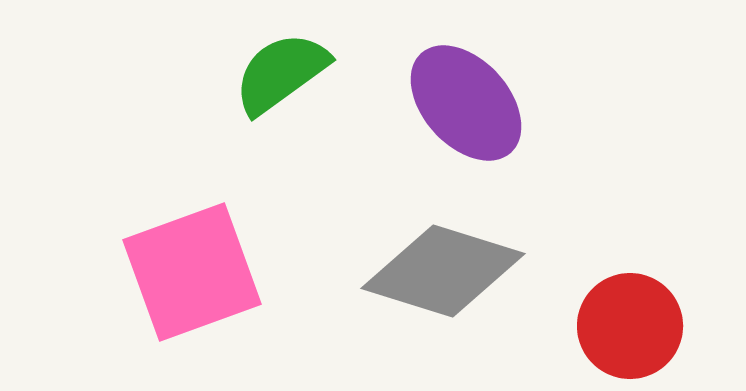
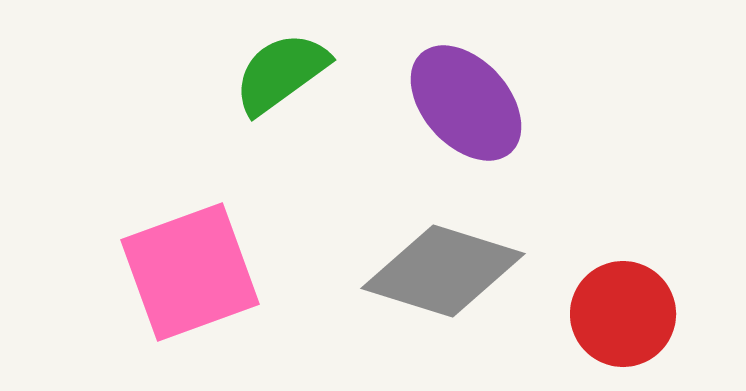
pink square: moved 2 px left
red circle: moved 7 px left, 12 px up
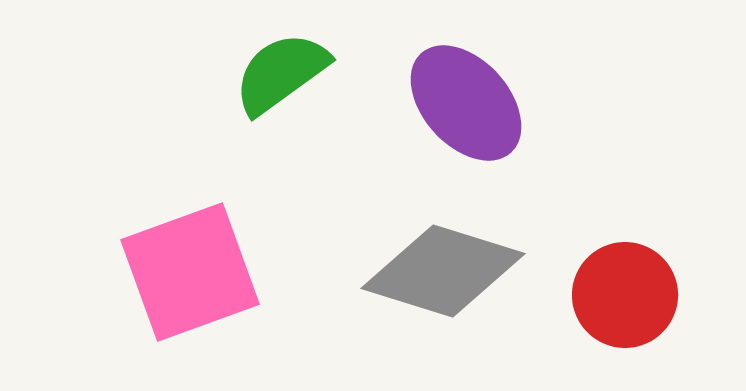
red circle: moved 2 px right, 19 px up
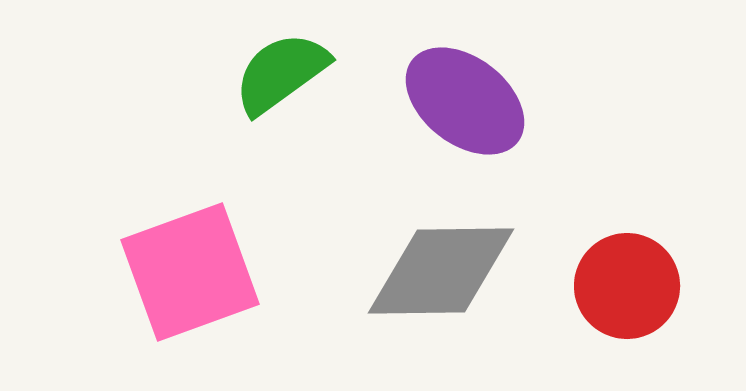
purple ellipse: moved 1 px left, 2 px up; rotated 10 degrees counterclockwise
gray diamond: moved 2 px left; rotated 18 degrees counterclockwise
red circle: moved 2 px right, 9 px up
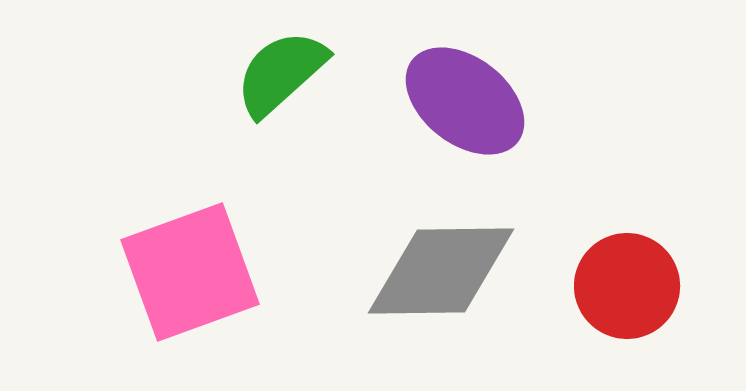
green semicircle: rotated 6 degrees counterclockwise
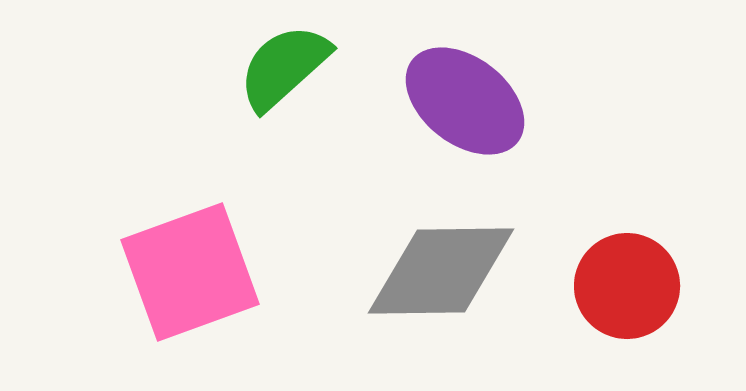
green semicircle: moved 3 px right, 6 px up
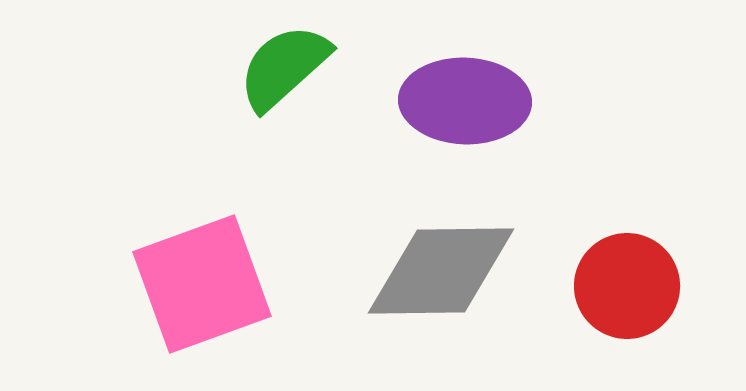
purple ellipse: rotated 36 degrees counterclockwise
pink square: moved 12 px right, 12 px down
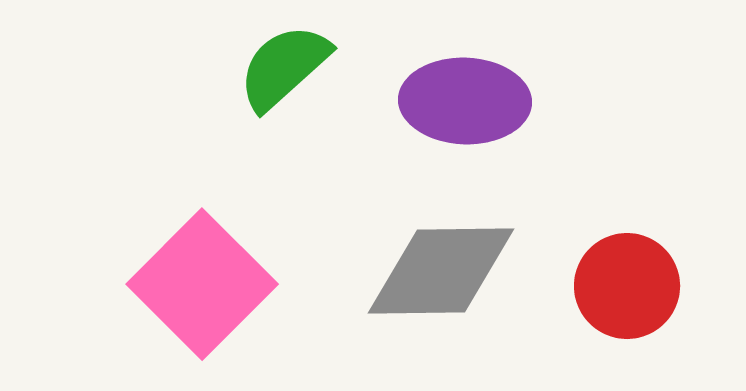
pink square: rotated 25 degrees counterclockwise
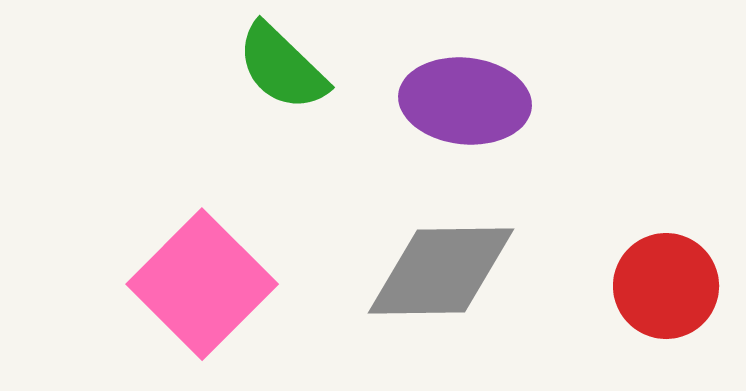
green semicircle: moved 2 px left; rotated 94 degrees counterclockwise
purple ellipse: rotated 4 degrees clockwise
red circle: moved 39 px right
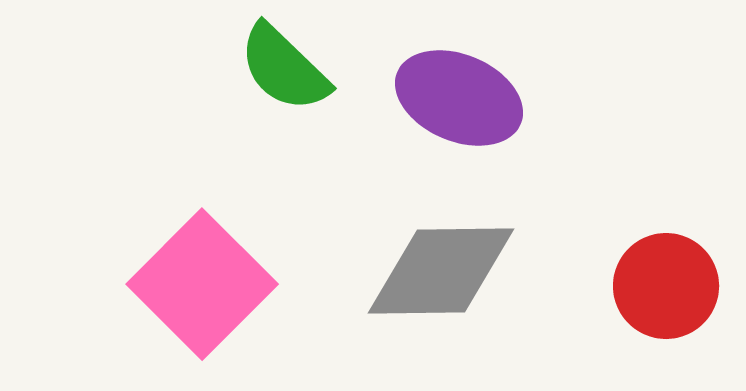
green semicircle: moved 2 px right, 1 px down
purple ellipse: moved 6 px left, 3 px up; rotated 17 degrees clockwise
